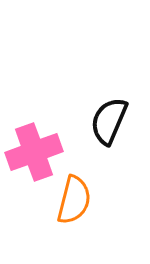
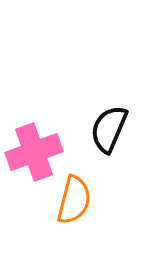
black semicircle: moved 8 px down
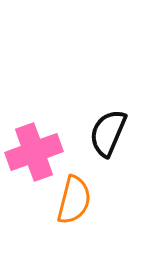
black semicircle: moved 1 px left, 4 px down
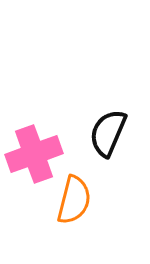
pink cross: moved 2 px down
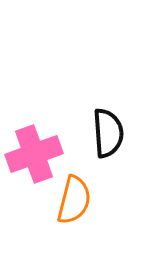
black semicircle: rotated 153 degrees clockwise
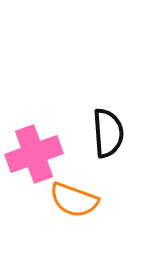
orange semicircle: rotated 96 degrees clockwise
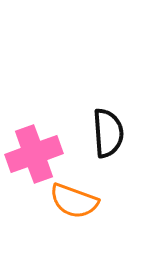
orange semicircle: moved 1 px down
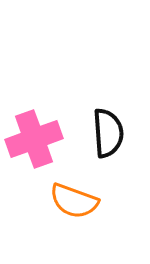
pink cross: moved 15 px up
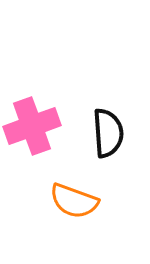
pink cross: moved 2 px left, 13 px up
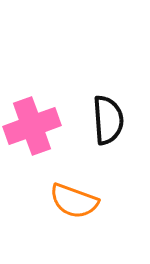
black semicircle: moved 13 px up
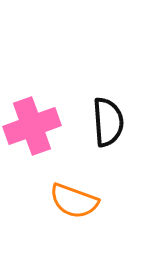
black semicircle: moved 2 px down
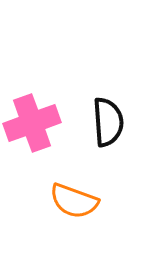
pink cross: moved 3 px up
